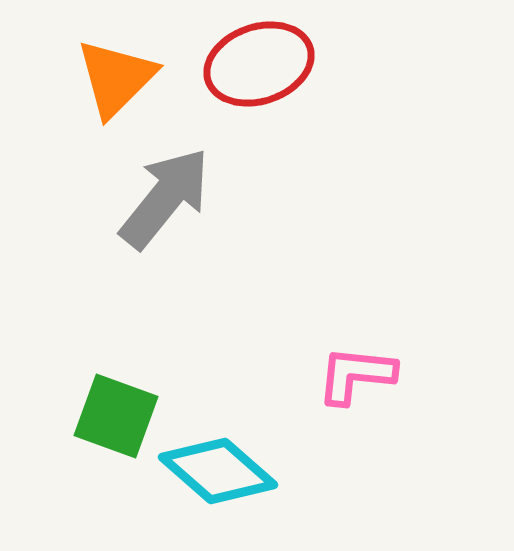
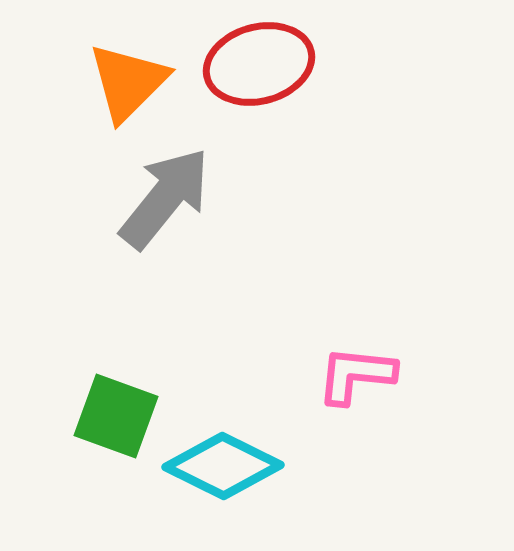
red ellipse: rotated 4 degrees clockwise
orange triangle: moved 12 px right, 4 px down
cyan diamond: moved 5 px right, 5 px up; rotated 15 degrees counterclockwise
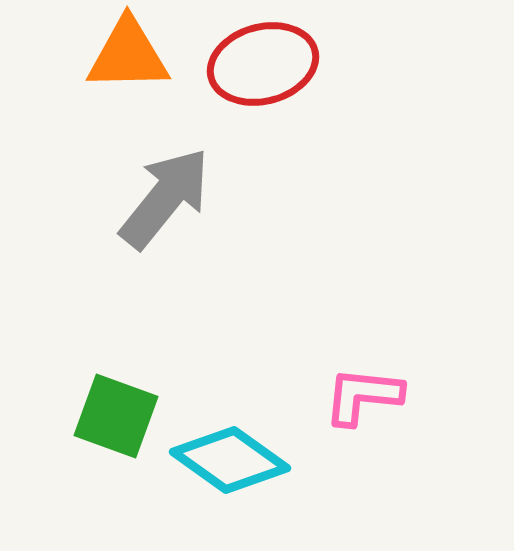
red ellipse: moved 4 px right
orange triangle: moved 27 px up; rotated 44 degrees clockwise
pink L-shape: moved 7 px right, 21 px down
cyan diamond: moved 7 px right, 6 px up; rotated 9 degrees clockwise
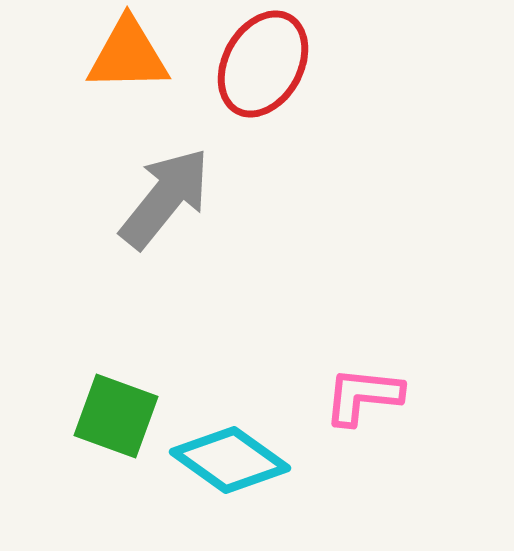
red ellipse: rotated 46 degrees counterclockwise
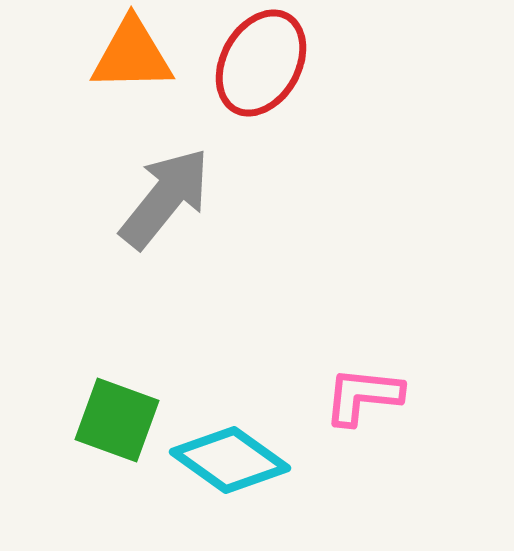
orange triangle: moved 4 px right
red ellipse: moved 2 px left, 1 px up
green square: moved 1 px right, 4 px down
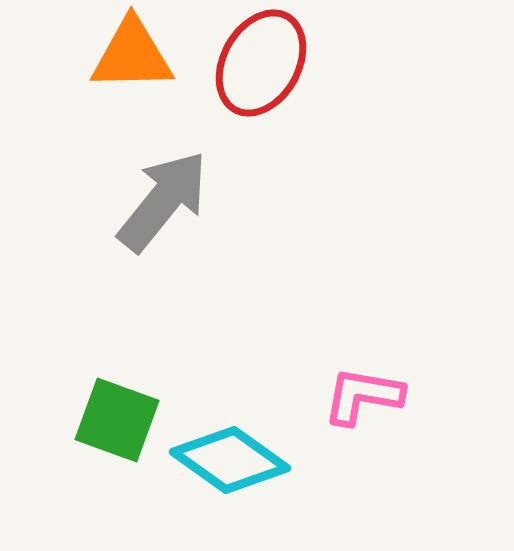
gray arrow: moved 2 px left, 3 px down
pink L-shape: rotated 4 degrees clockwise
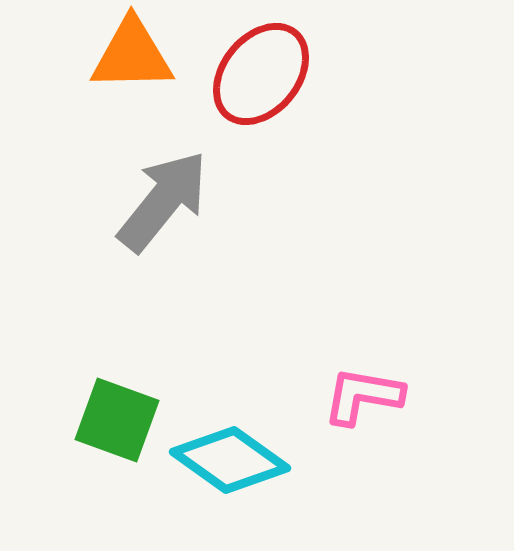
red ellipse: moved 11 px down; rotated 10 degrees clockwise
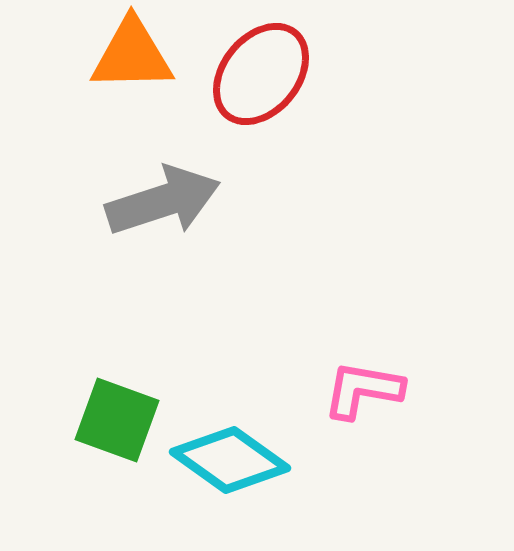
gray arrow: rotated 33 degrees clockwise
pink L-shape: moved 6 px up
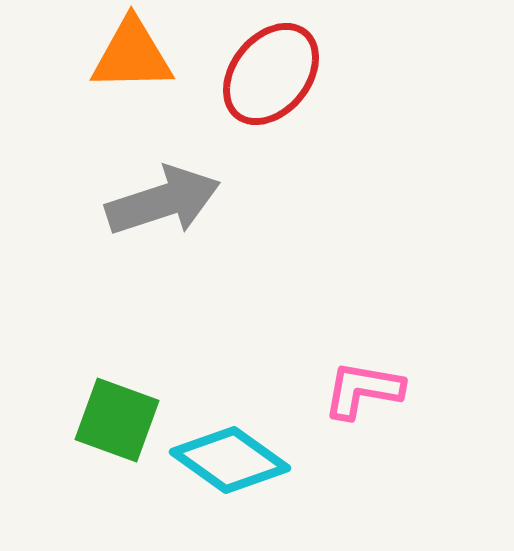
red ellipse: moved 10 px right
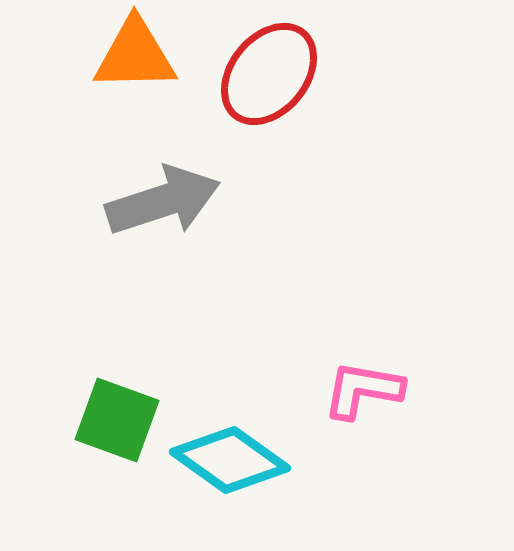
orange triangle: moved 3 px right
red ellipse: moved 2 px left
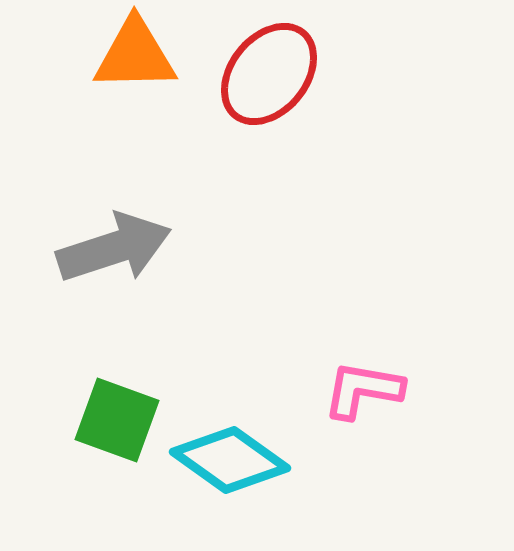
gray arrow: moved 49 px left, 47 px down
